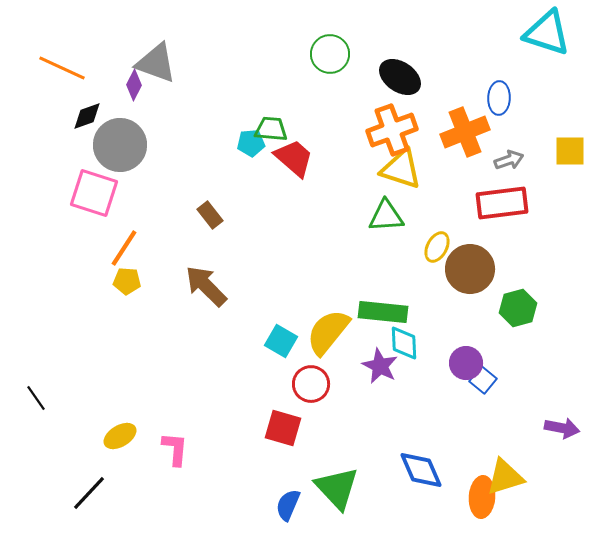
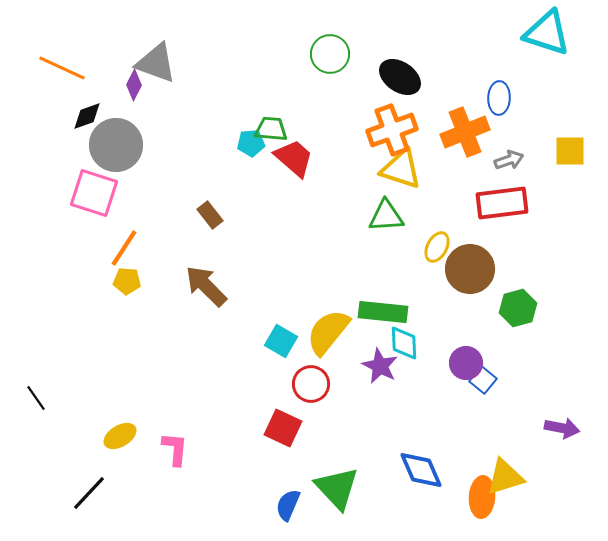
gray circle at (120, 145): moved 4 px left
red square at (283, 428): rotated 9 degrees clockwise
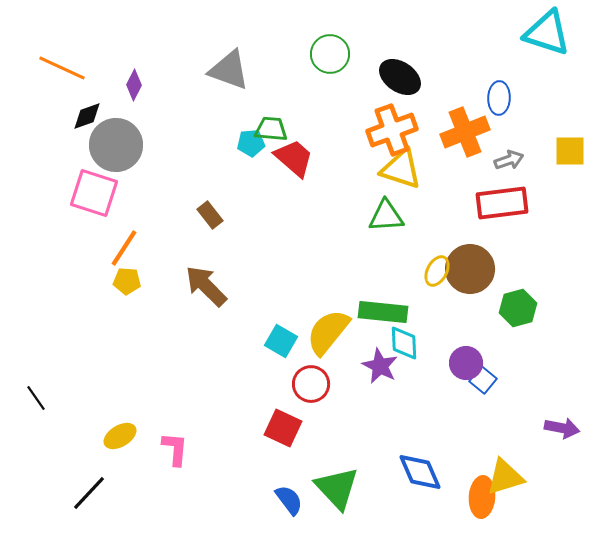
gray triangle at (156, 63): moved 73 px right, 7 px down
yellow ellipse at (437, 247): moved 24 px down
blue diamond at (421, 470): moved 1 px left, 2 px down
blue semicircle at (288, 505): moved 1 px right, 5 px up; rotated 120 degrees clockwise
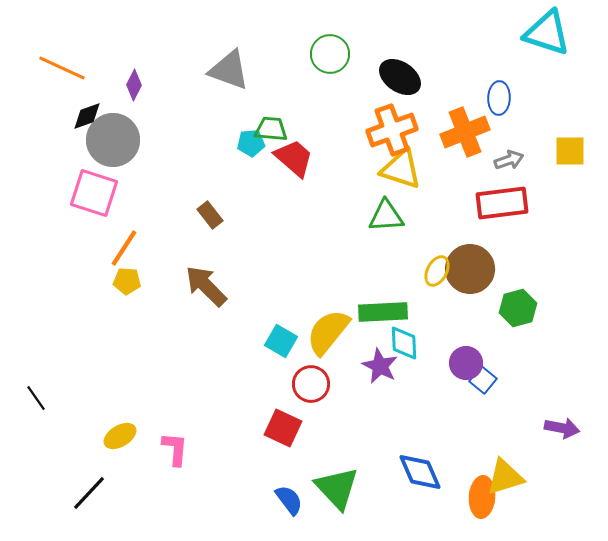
gray circle at (116, 145): moved 3 px left, 5 px up
green rectangle at (383, 312): rotated 9 degrees counterclockwise
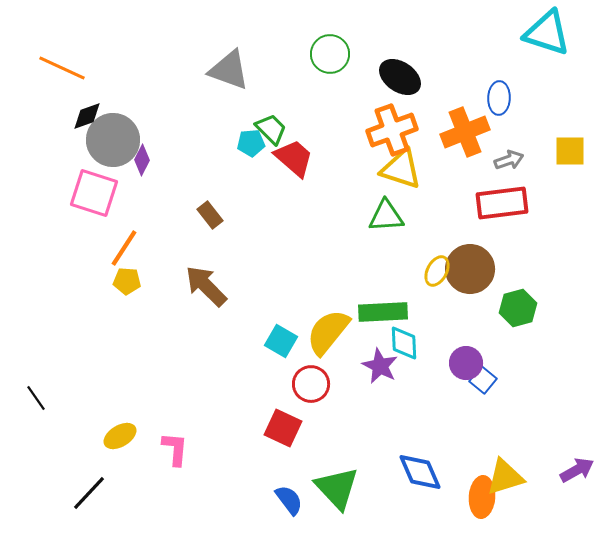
purple diamond at (134, 85): moved 8 px right, 75 px down
green trapezoid at (271, 129): rotated 40 degrees clockwise
purple arrow at (562, 428): moved 15 px right, 42 px down; rotated 40 degrees counterclockwise
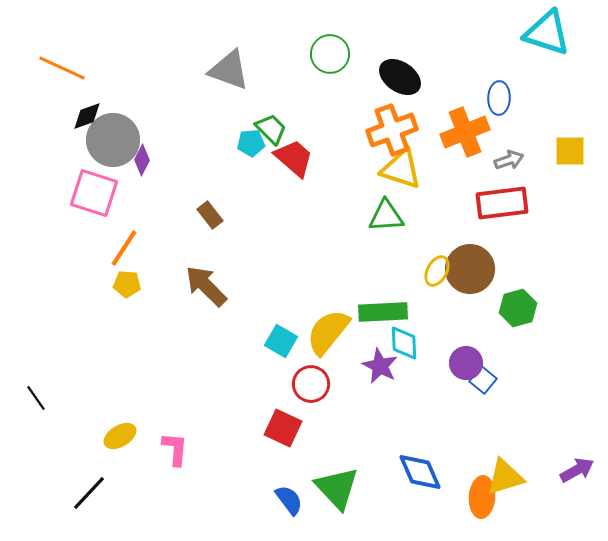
yellow pentagon at (127, 281): moved 3 px down
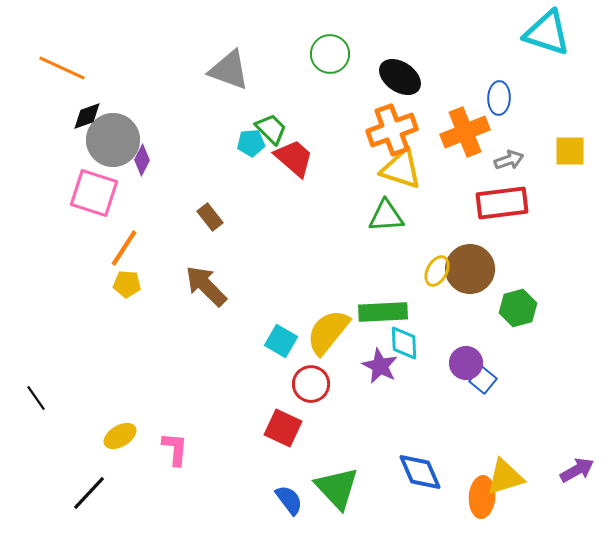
brown rectangle at (210, 215): moved 2 px down
